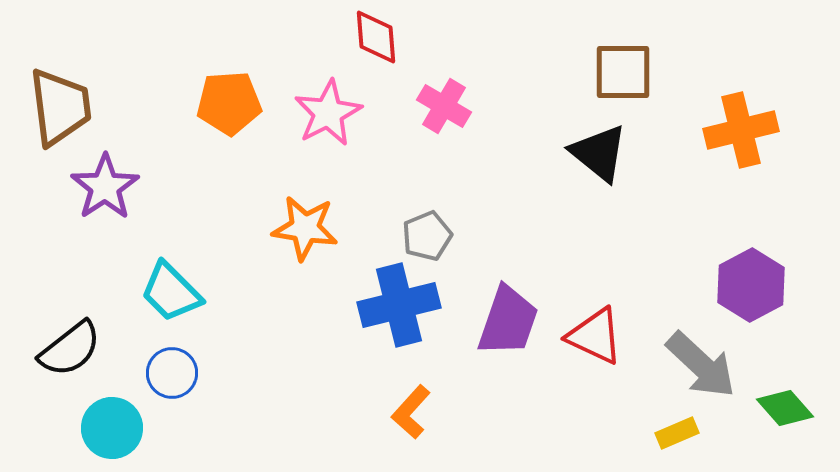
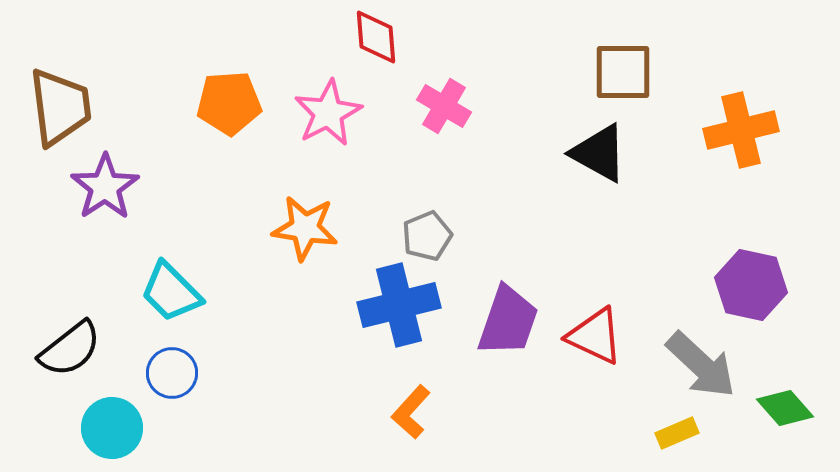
black triangle: rotated 10 degrees counterclockwise
purple hexagon: rotated 20 degrees counterclockwise
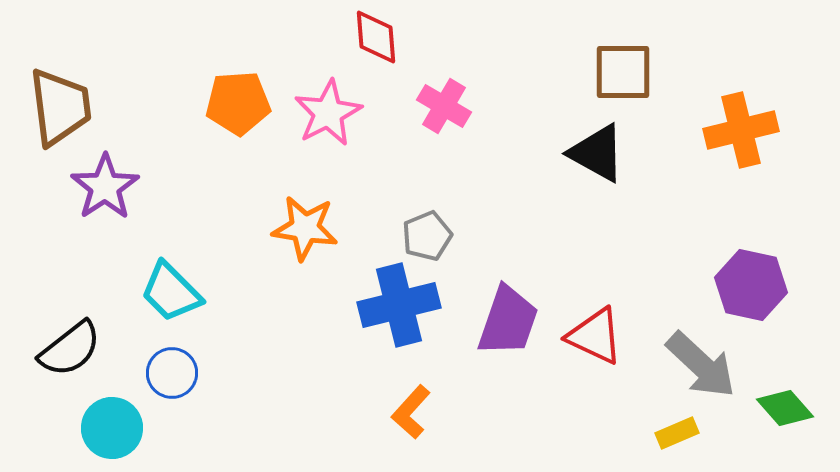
orange pentagon: moved 9 px right
black triangle: moved 2 px left
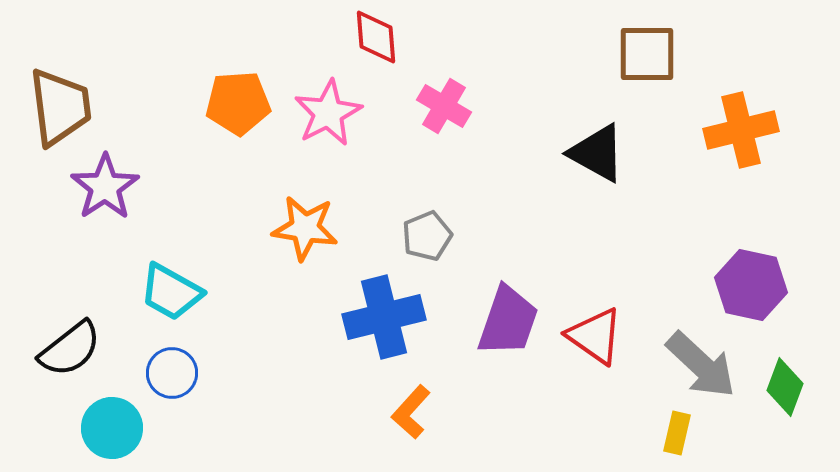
brown square: moved 24 px right, 18 px up
cyan trapezoid: rotated 16 degrees counterclockwise
blue cross: moved 15 px left, 12 px down
red triangle: rotated 10 degrees clockwise
green diamond: moved 21 px up; rotated 62 degrees clockwise
yellow rectangle: rotated 54 degrees counterclockwise
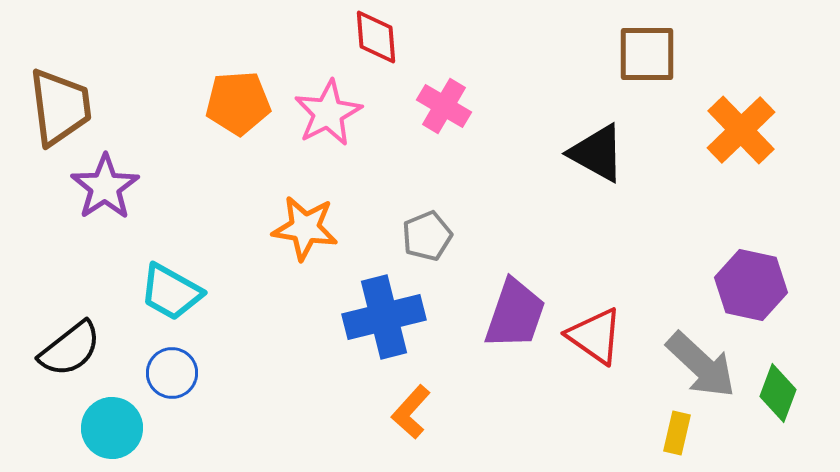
orange cross: rotated 30 degrees counterclockwise
purple trapezoid: moved 7 px right, 7 px up
green diamond: moved 7 px left, 6 px down
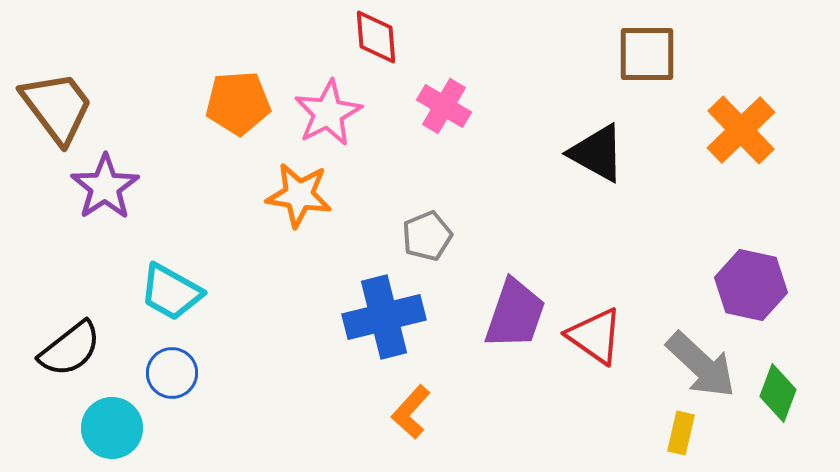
brown trapezoid: moved 3 px left; rotated 30 degrees counterclockwise
orange star: moved 6 px left, 33 px up
yellow rectangle: moved 4 px right
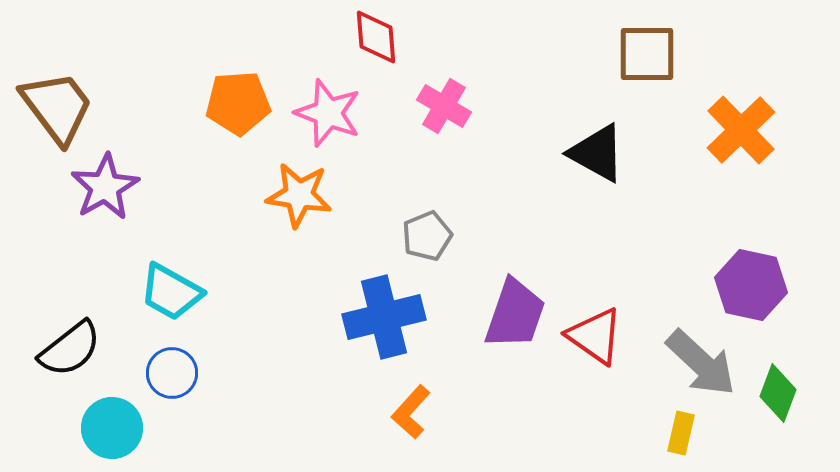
pink star: rotated 24 degrees counterclockwise
purple star: rotated 4 degrees clockwise
gray arrow: moved 2 px up
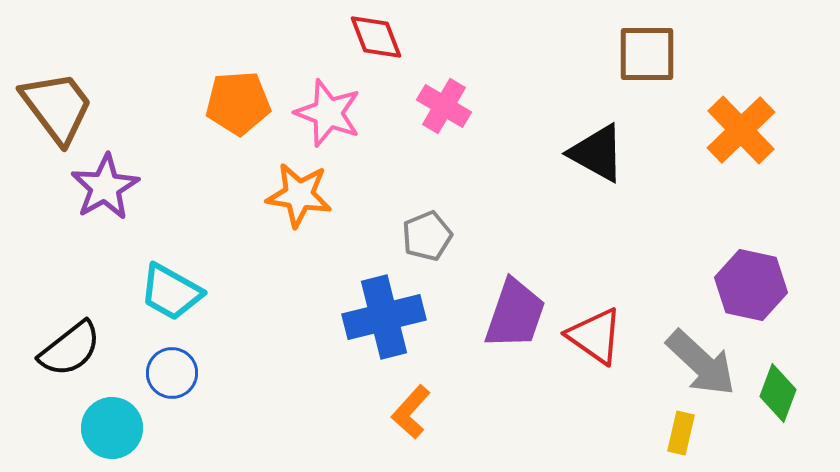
red diamond: rotated 16 degrees counterclockwise
